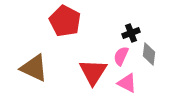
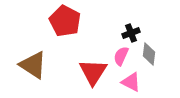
brown triangle: moved 1 px left, 3 px up; rotated 8 degrees clockwise
pink triangle: moved 4 px right, 1 px up
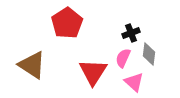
red pentagon: moved 2 px right, 2 px down; rotated 12 degrees clockwise
pink semicircle: moved 2 px right, 2 px down
brown triangle: moved 1 px left
pink triangle: moved 3 px right; rotated 15 degrees clockwise
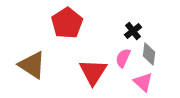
black cross: moved 2 px right, 2 px up; rotated 18 degrees counterclockwise
pink triangle: moved 9 px right
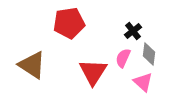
red pentagon: moved 2 px right; rotated 24 degrees clockwise
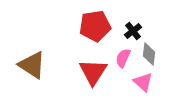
red pentagon: moved 26 px right, 3 px down
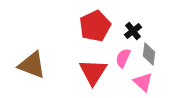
red pentagon: rotated 16 degrees counterclockwise
brown triangle: rotated 12 degrees counterclockwise
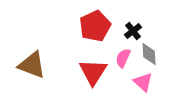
gray diamond: rotated 10 degrees counterclockwise
